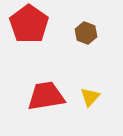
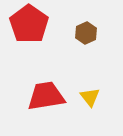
brown hexagon: rotated 15 degrees clockwise
yellow triangle: rotated 20 degrees counterclockwise
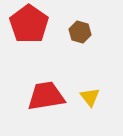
brown hexagon: moved 6 px left, 1 px up; rotated 20 degrees counterclockwise
